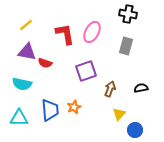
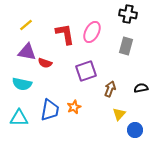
blue trapezoid: rotated 15 degrees clockwise
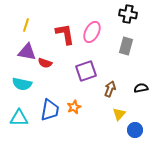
yellow line: rotated 32 degrees counterclockwise
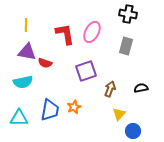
yellow line: rotated 16 degrees counterclockwise
cyan semicircle: moved 1 px right, 2 px up; rotated 24 degrees counterclockwise
blue circle: moved 2 px left, 1 px down
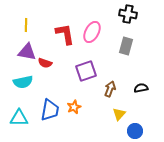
blue circle: moved 2 px right
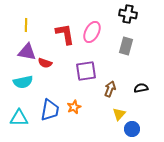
purple square: rotated 10 degrees clockwise
blue circle: moved 3 px left, 2 px up
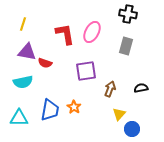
yellow line: moved 3 px left, 1 px up; rotated 16 degrees clockwise
orange star: rotated 16 degrees counterclockwise
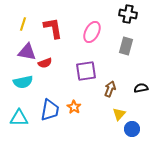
red L-shape: moved 12 px left, 6 px up
red semicircle: rotated 40 degrees counterclockwise
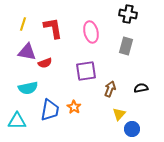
pink ellipse: moved 1 px left; rotated 40 degrees counterclockwise
cyan semicircle: moved 5 px right, 6 px down
cyan triangle: moved 2 px left, 3 px down
